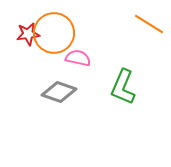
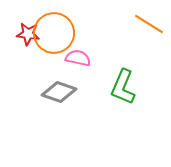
red star: rotated 15 degrees clockwise
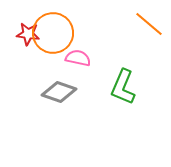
orange line: rotated 8 degrees clockwise
orange circle: moved 1 px left
